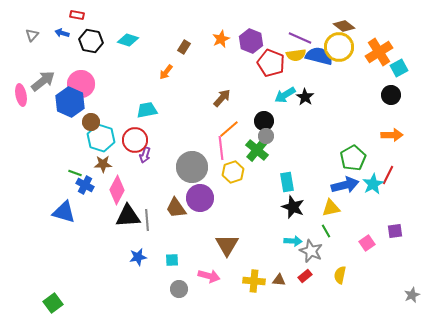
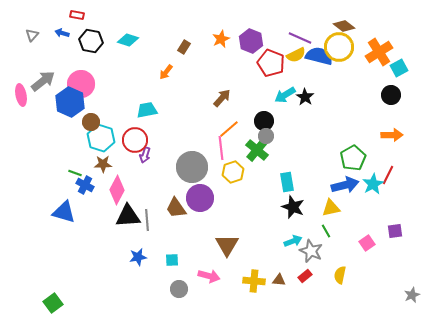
yellow semicircle at (296, 55): rotated 18 degrees counterclockwise
cyan arrow at (293, 241): rotated 24 degrees counterclockwise
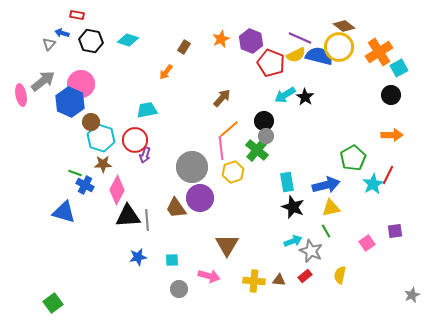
gray triangle at (32, 35): moved 17 px right, 9 px down
blue arrow at (345, 185): moved 19 px left
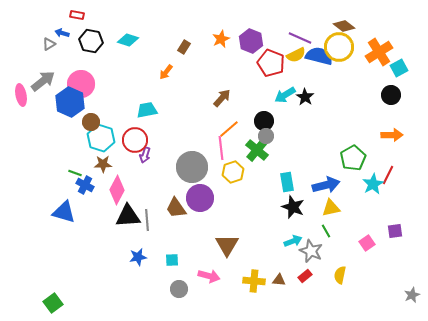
gray triangle at (49, 44): rotated 16 degrees clockwise
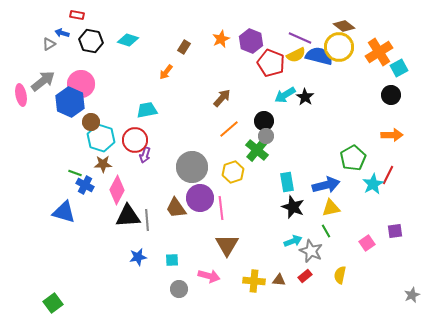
pink line at (221, 148): moved 60 px down
